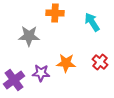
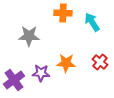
orange cross: moved 8 px right
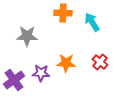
gray star: moved 2 px left
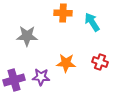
red cross: rotated 21 degrees counterclockwise
purple star: moved 4 px down
purple cross: rotated 20 degrees clockwise
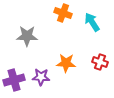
orange cross: rotated 18 degrees clockwise
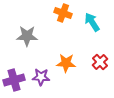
red cross: rotated 28 degrees clockwise
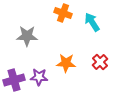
purple star: moved 2 px left
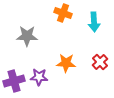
cyan arrow: moved 2 px right; rotated 150 degrees counterclockwise
purple cross: moved 1 px down
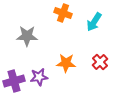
cyan arrow: rotated 36 degrees clockwise
purple star: rotated 12 degrees counterclockwise
